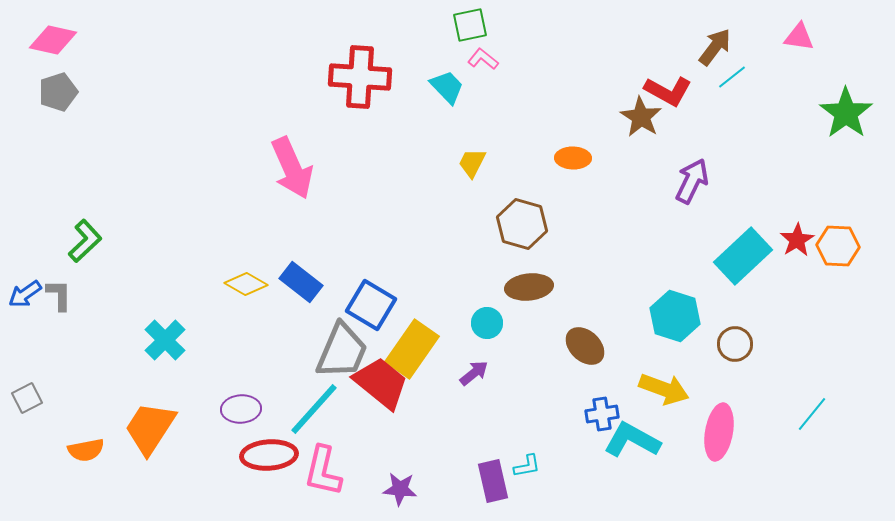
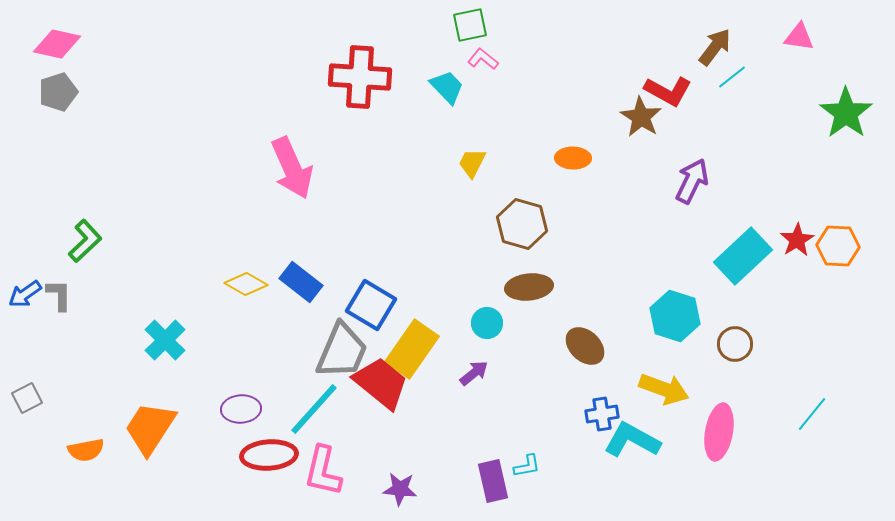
pink diamond at (53, 40): moved 4 px right, 4 px down
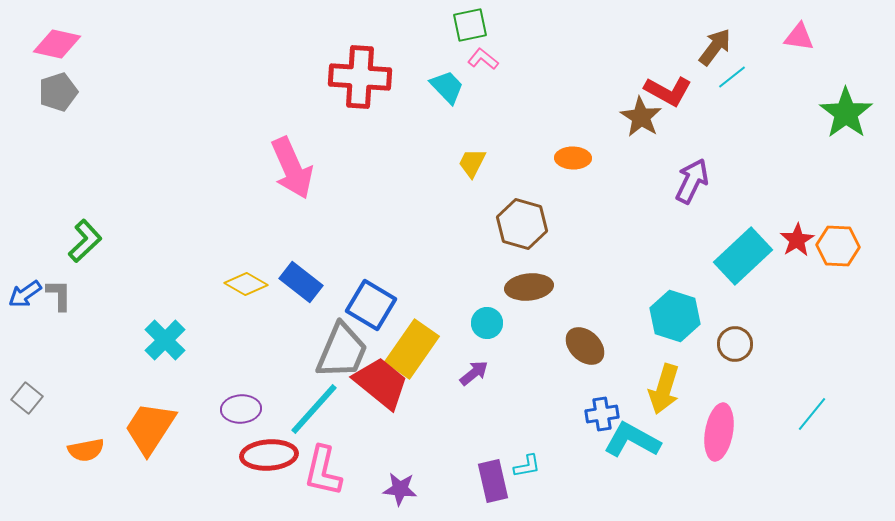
yellow arrow at (664, 389): rotated 87 degrees clockwise
gray square at (27, 398): rotated 24 degrees counterclockwise
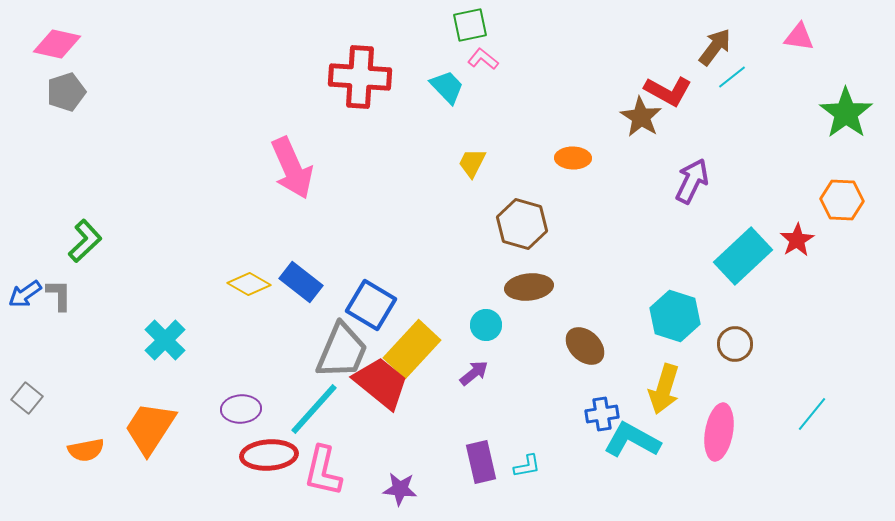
gray pentagon at (58, 92): moved 8 px right
orange hexagon at (838, 246): moved 4 px right, 46 px up
yellow diamond at (246, 284): moved 3 px right
cyan circle at (487, 323): moved 1 px left, 2 px down
yellow rectangle at (412, 349): rotated 8 degrees clockwise
purple rectangle at (493, 481): moved 12 px left, 19 px up
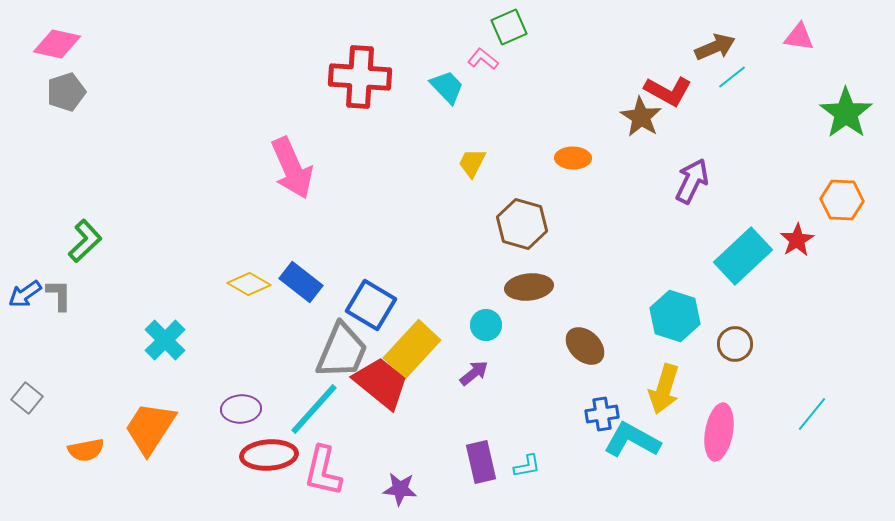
green square at (470, 25): moved 39 px right, 2 px down; rotated 12 degrees counterclockwise
brown arrow at (715, 47): rotated 30 degrees clockwise
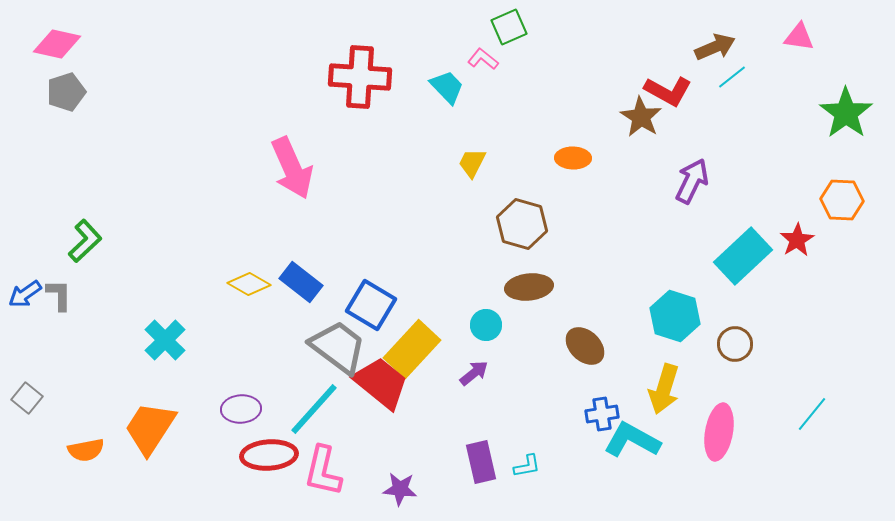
gray trapezoid at (342, 351): moved 4 px left, 4 px up; rotated 76 degrees counterclockwise
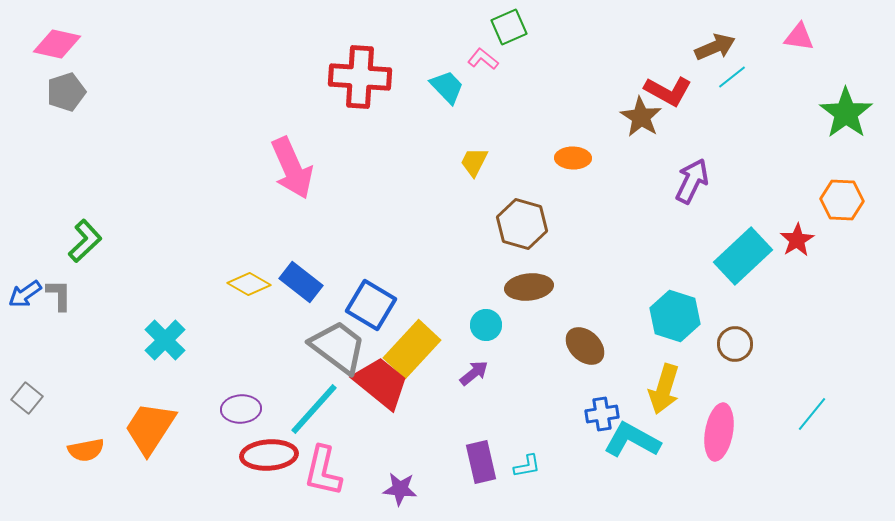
yellow trapezoid at (472, 163): moved 2 px right, 1 px up
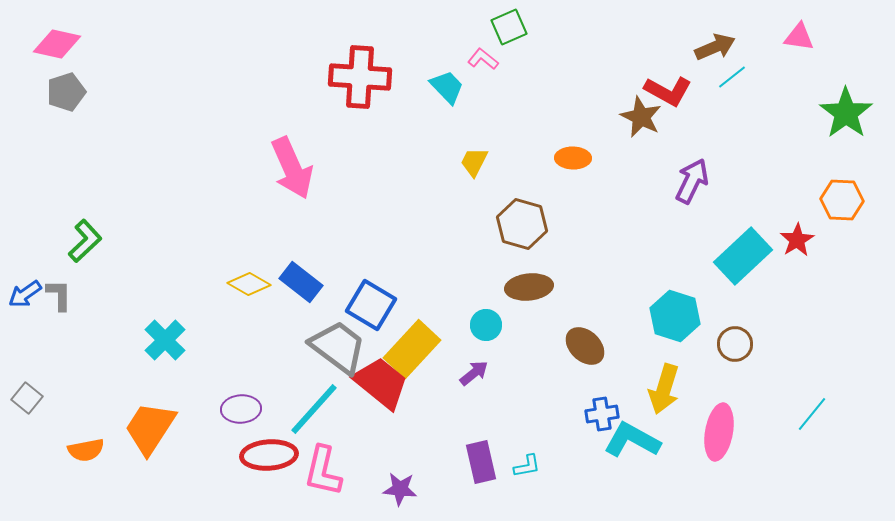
brown star at (641, 117): rotated 6 degrees counterclockwise
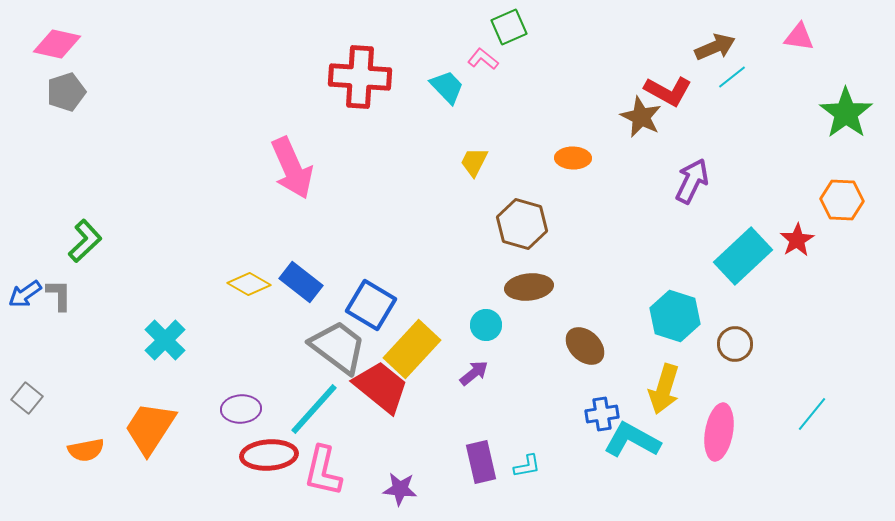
red trapezoid at (381, 383): moved 4 px down
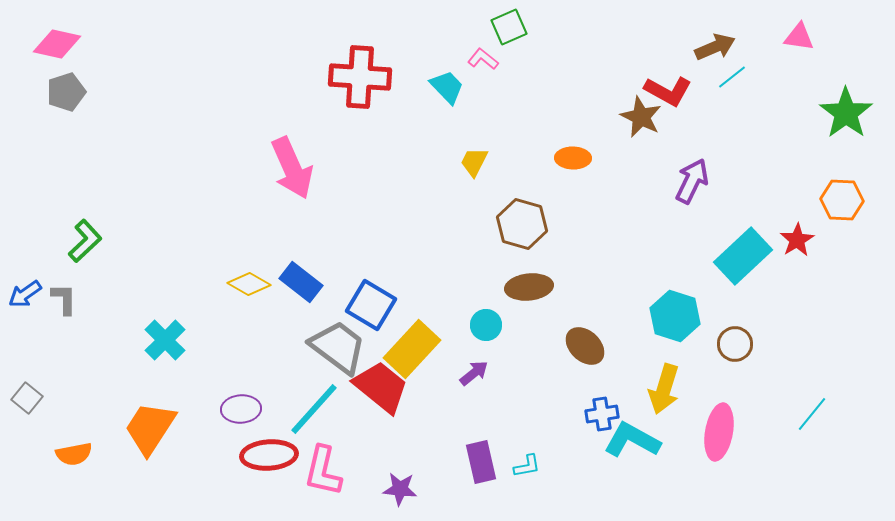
gray L-shape at (59, 295): moved 5 px right, 4 px down
orange semicircle at (86, 450): moved 12 px left, 4 px down
